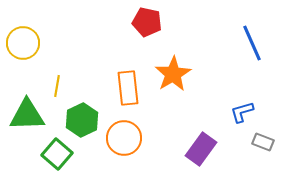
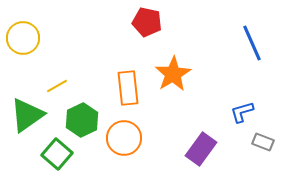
yellow circle: moved 5 px up
yellow line: rotated 50 degrees clockwise
green triangle: rotated 33 degrees counterclockwise
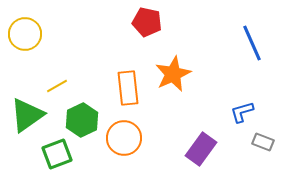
yellow circle: moved 2 px right, 4 px up
orange star: rotated 6 degrees clockwise
green square: rotated 28 degrees clockwise
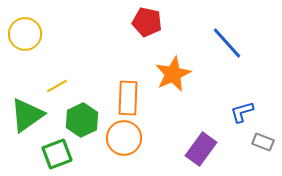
blue line: moved 25 px left; rotated 18 degrees counterclockwise
orange rectangle: moved 10 px down; rotated 8 degrees clockwise
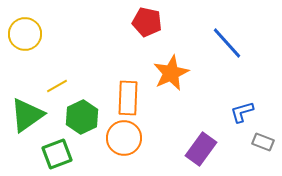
orange star: moved 2 px left, 1 px up
green hexagon: moved 3 px up
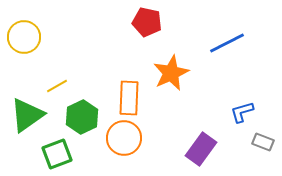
yellow circle: moved 1 px left, 3 px down
blue line: rotated 75 degrees counterclockwise
orange rectangle: moved 1 px right
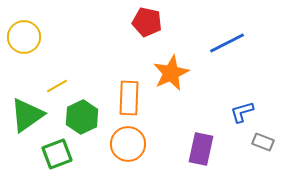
orange circle: moved 4 px right, 6 px down
purple rectangle: rotated 24 degrees counterclockwise
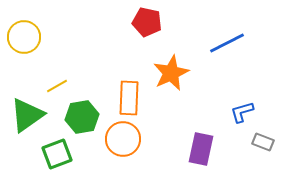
green hexagon: rotated 16 degrees clockwise
orange circle: moved 5 px left, 5 px up
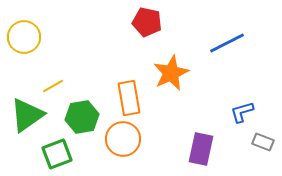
yellow line: moved 4 px left
orange rectangle: rotated 12 degrees counterclockwise
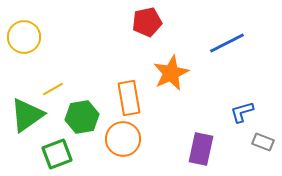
red pentagon: rotated 24 degrees counterclockwise
yellow line: moved 3 px down
